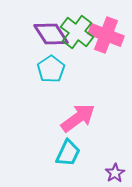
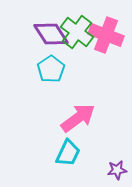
purple star: moved 2 px right, 3 px up; rotated 24 degrees clockwise
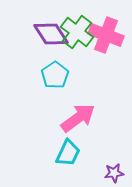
cyan pentagon: moved 4 px right, 6 px down
purple star: moved 3 px left, 3 px down
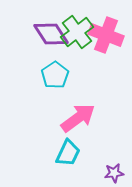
green cross: rotated 16 degrees clockwise
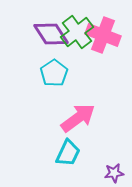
pink cross: moved 3 px left
cyan pentagon: moved 1 px left, 2 px up
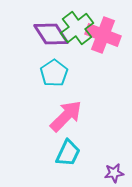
green cross: moved 4 px up
pink arrow: moved 12 px left, 2 px up; rotated 9 degrees counterclockwise
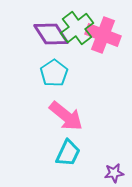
pink arrow: rotated 84 degrees clockwise
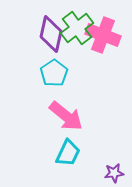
purple diamond: rotated 45 degrees clockwise
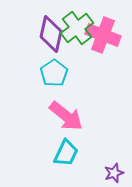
cyan trapezoid: moved 2 px left
purple star: rotated 12 degrees counterclockwise
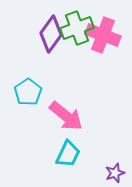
green cross: rotated 16 degrees clockwise
purple diamond: rotated 24 degrees clockwise
cyan pentagon: moved 26 px left, 19 px down
cyan trapezoid: moved 2 px right, 1 px down
purple star: moved 1 px right
